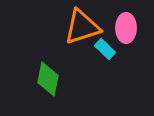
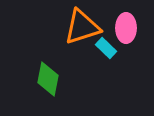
cyan rectangle: moved 1 px right, 1 px up
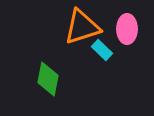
pink ellipse: moved 1 px right, 1 px down
cyan rectangle: moved 4 px left, 2 px down
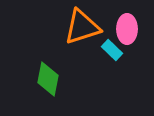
cyan rectangle: moved 10 px right
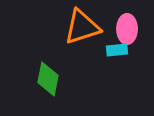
cyan rectangle: moved 5 px right; rotated 50 degrees counterclockwise
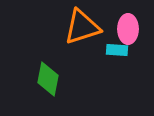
pink ellipse: moved 1 px right
cyan rectangle: rotated 10 degrees clockwise
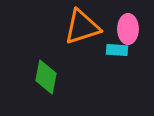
green diamond: moved 2 px left, 2 px up
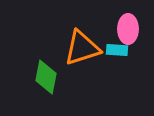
orange triangle: moved 21 px down
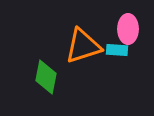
orange triangle: moved 1 px right, 2 px up
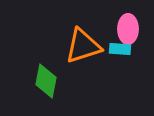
cyan rectangle: moved 3 px right, 1 px up
green diamond: moved 4 px down
